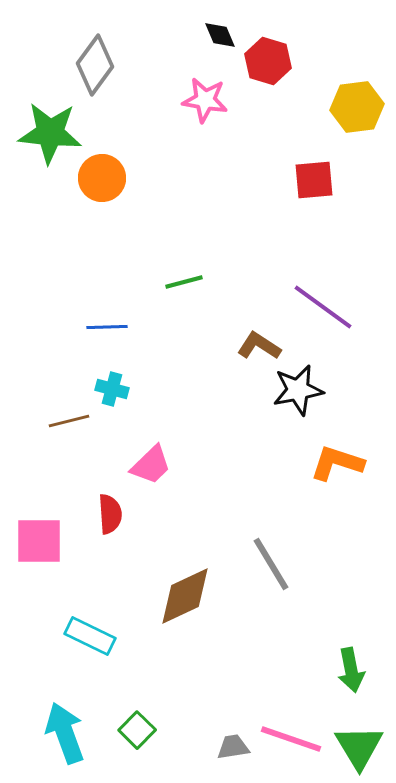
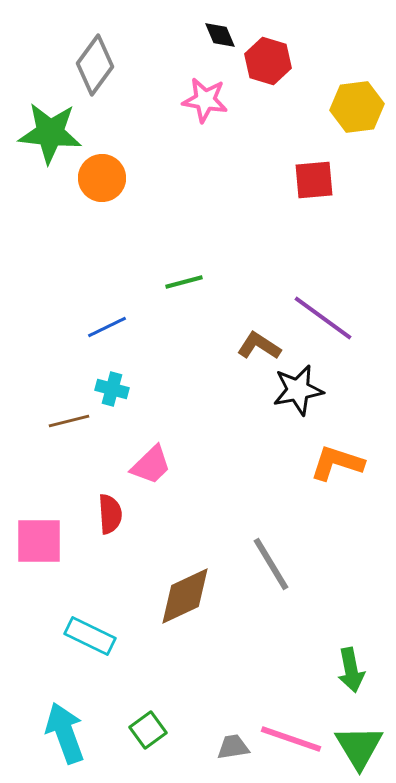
purple line: moved 11 px down
blue line: rotated 24 degrees counterclockwise
green square: moved 11 px right; rotated 9 degrees clockwise
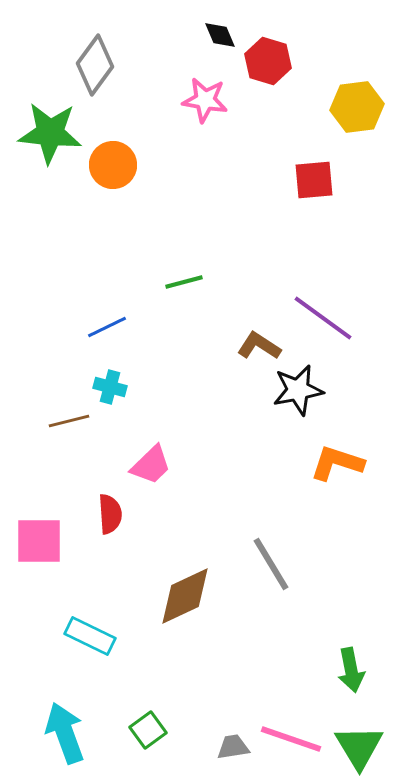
orange circle: moved 11 px right, 13 px up
cyan cross: moved 2 px left, 2 px up
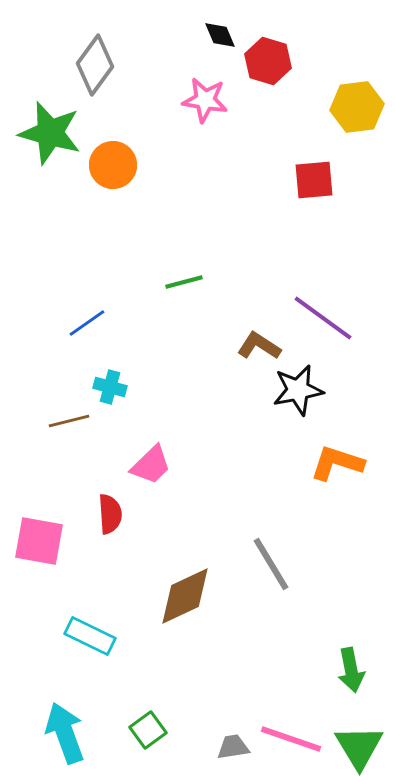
green star: rotated 10 degrees clockwise
blue line: moved 20 px left, 4 px up; rotated 9 degrees counterclockwise
pink square: rotated 10 degrees clockwise
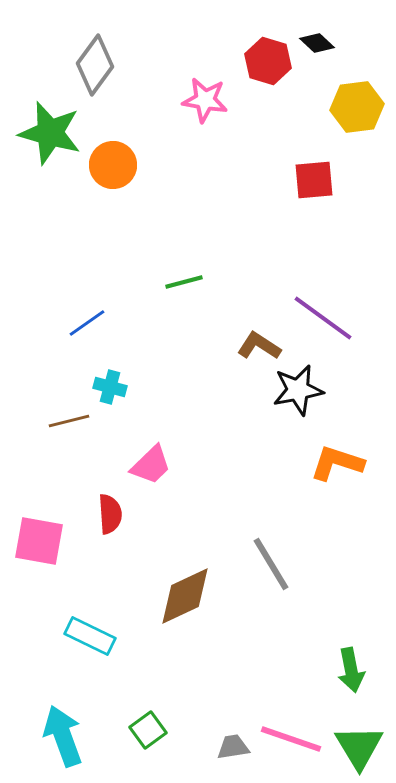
black diamond: moved 97 px right, 8 px down; rotated 24 degrees counterclockwise
cyan arrow: moved 2 px left, 3 px down
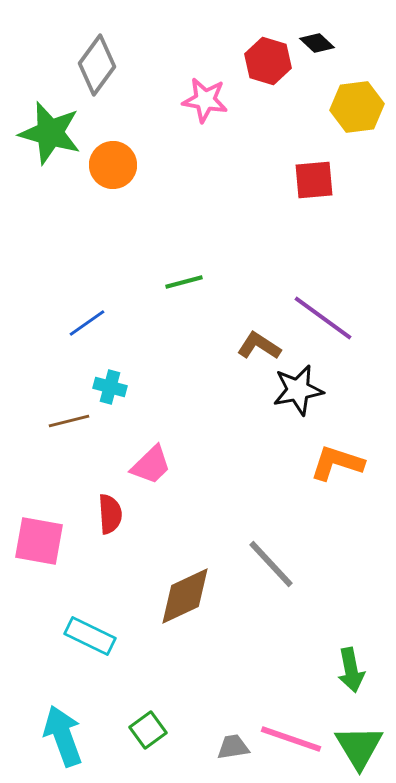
gray diamond: moved 2 px right
gray line: rotated 12 degrees counterclockwise
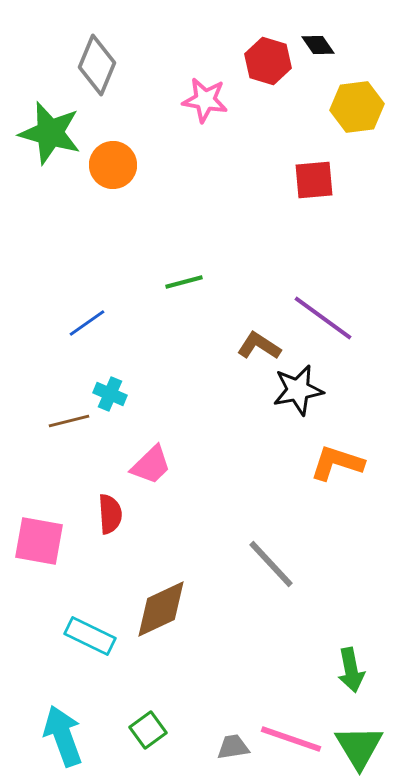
black diamond: moved 1 px right, 2 px down; rotated 12 degrees clockwise
gray diamond: rotated 14 degrees counterclockwise
cyan cross: moved 7 px down; rotated 8 degrees clockwise
brown diamond: moved 24 px left, 13 px down
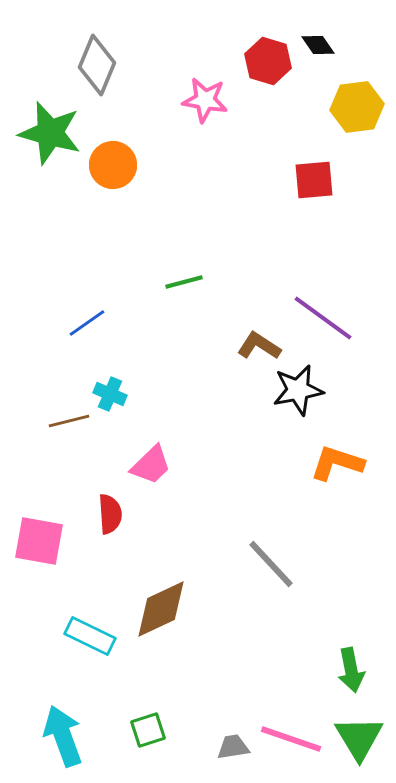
green square: rotated 18 degrees clockwise
green triangle: moved 9 px up
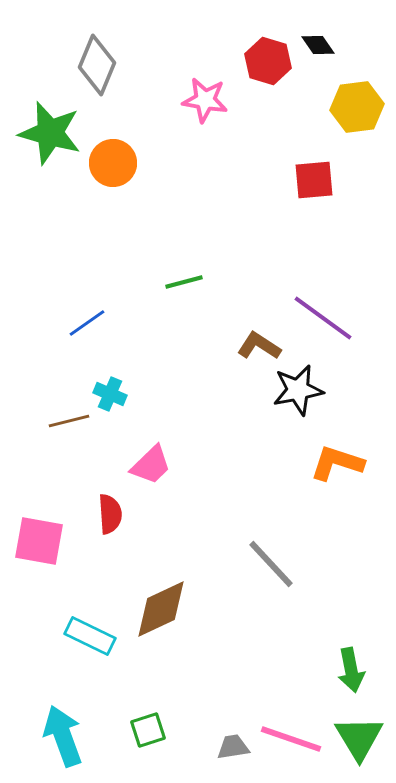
orange circle: moved 2 px up
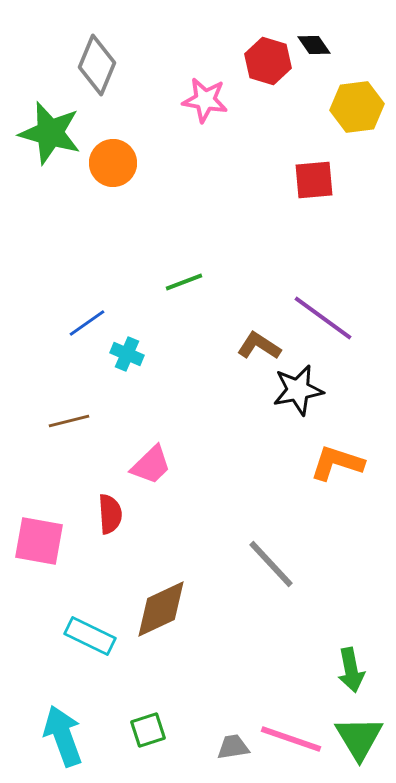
black diamond: moved 4 px left
green line: rotated 6 degrees counterclockwise
cyan cross: moved 17 px right, 40 px up
